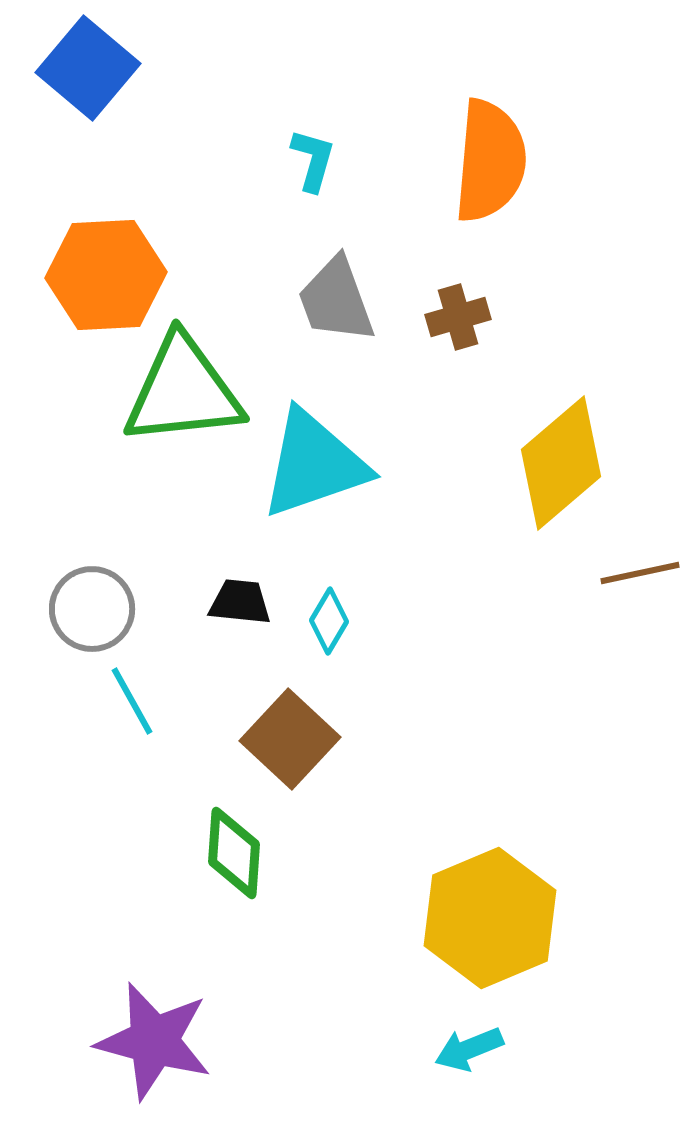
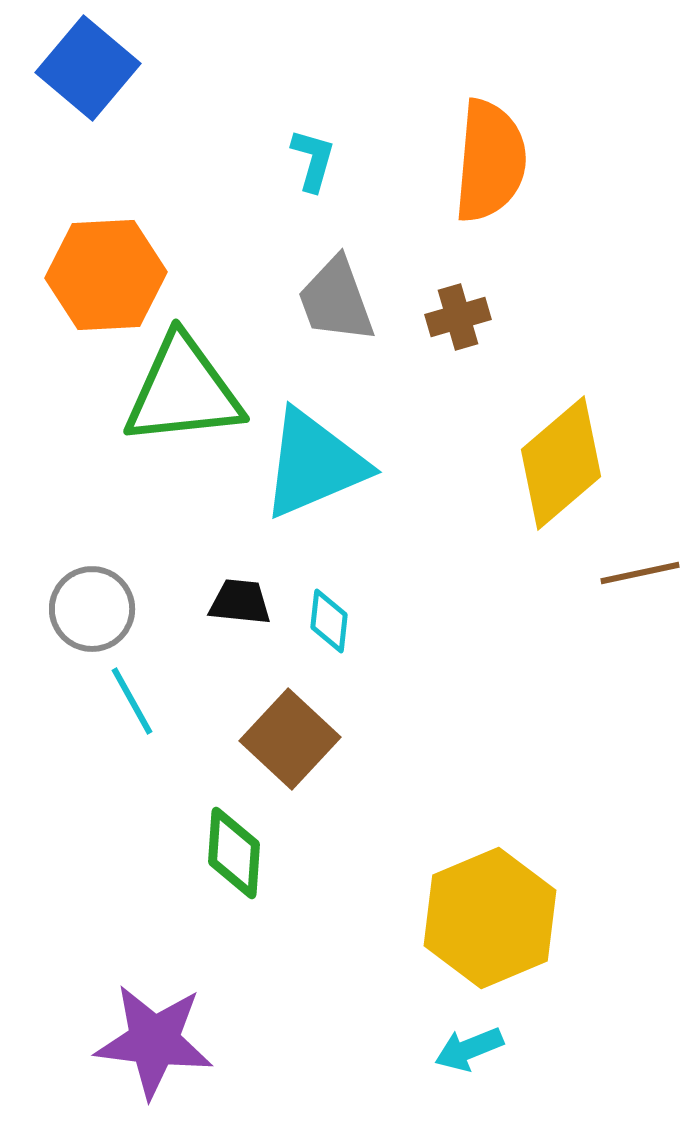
cyan triangle: rotated 4 degrees counterclockwise
cyan diamond: rotated 24 degrees counterclockwise
purple star: rotated 8 degrees counterclockwise
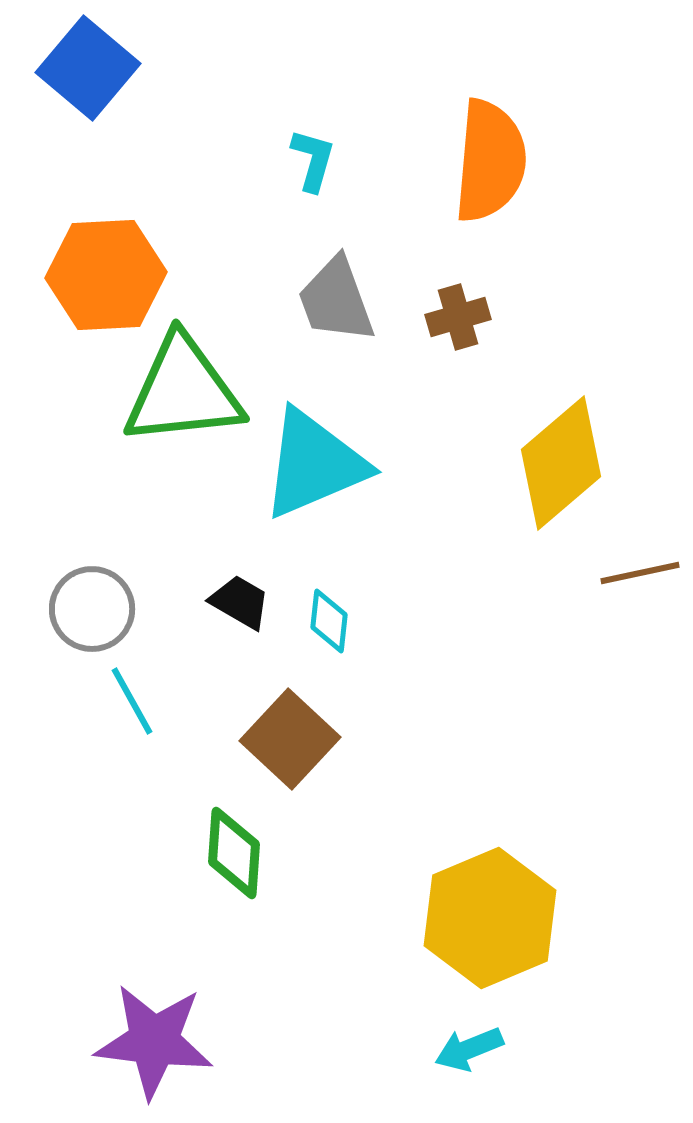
black trapezoid: rotated 24 degrees clockwise
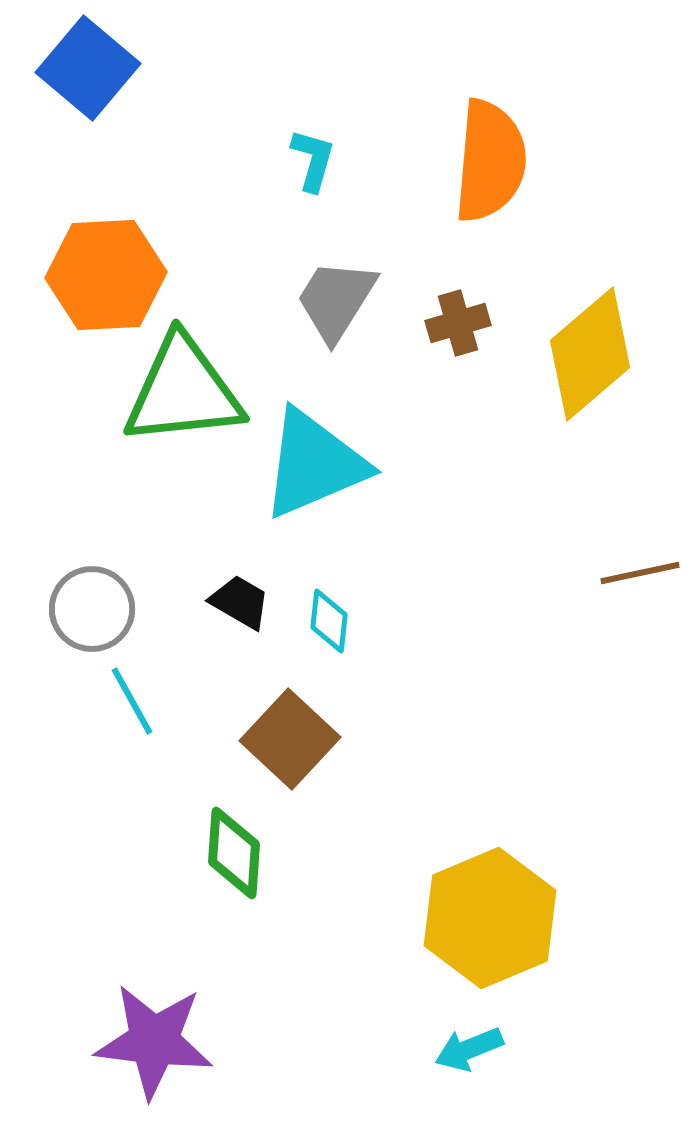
gray trapezoid: rotated 52 degrees clockwise
brown cross: moved 6 px down
yellow diamond: moved 29 px right, 109 px up
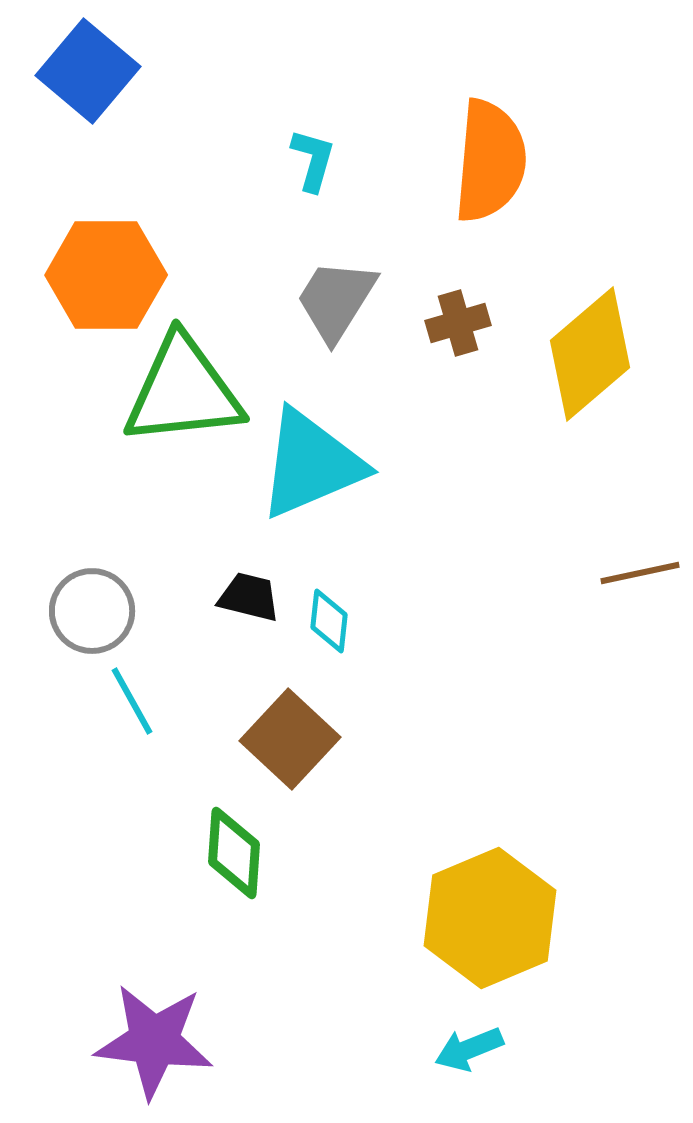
blue square: moved 3 px down
orange hexagon: rotated 3 degrees clockwise
cyan triangle: moved 3 px left
black trapezoid: moved 9 px right, 5 px up; rotated 16 degrees counterclockwise
gray circle: moved 2 px down
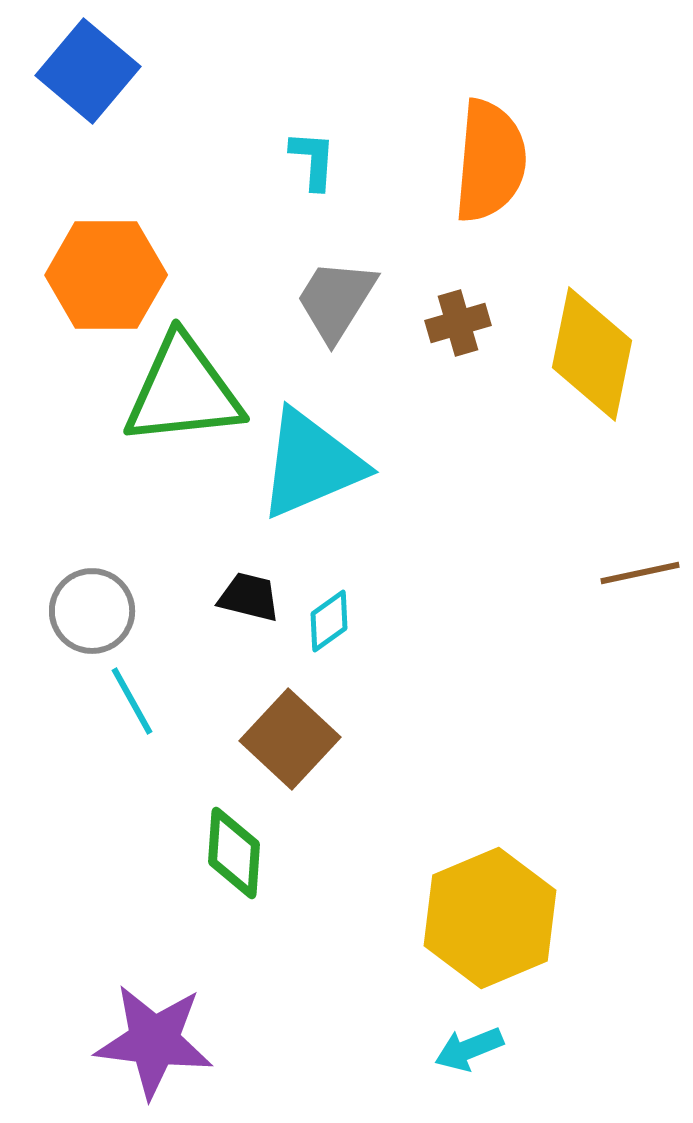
cyan L-shape: rotated 12 degrees counterclockwise
yellow diamond: moved 2 px right; rotated 38 degrees counterclockwise
cyan diamond: rotated 48 degrees clockwise
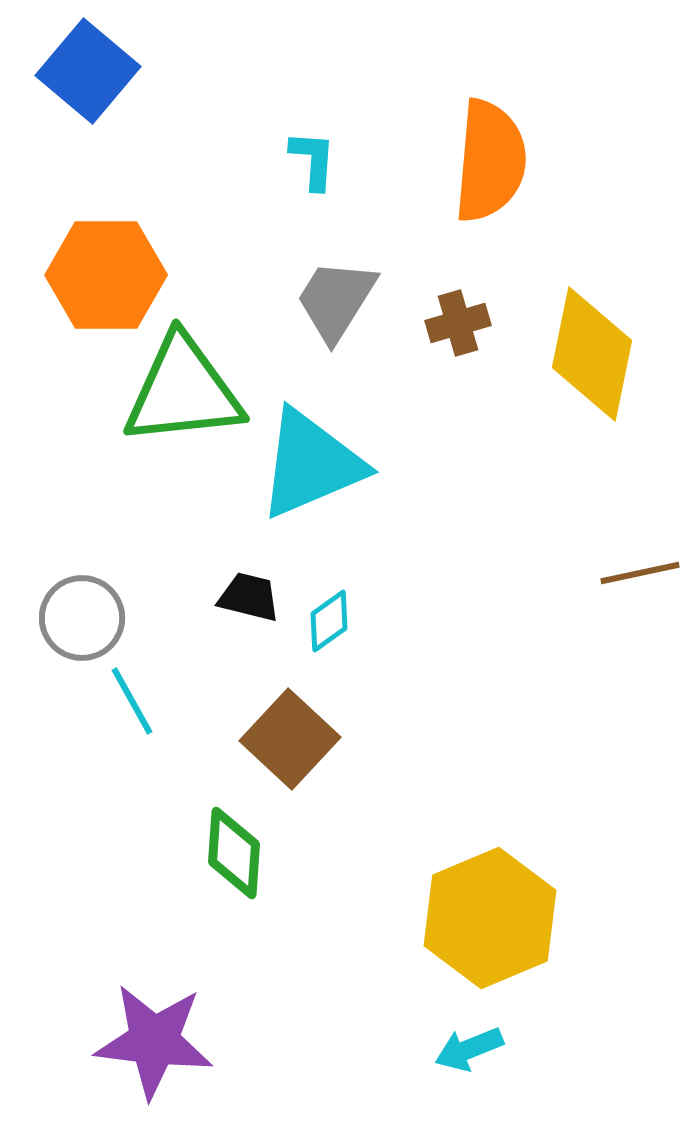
gray circle: moved 10 px left, 7 px down
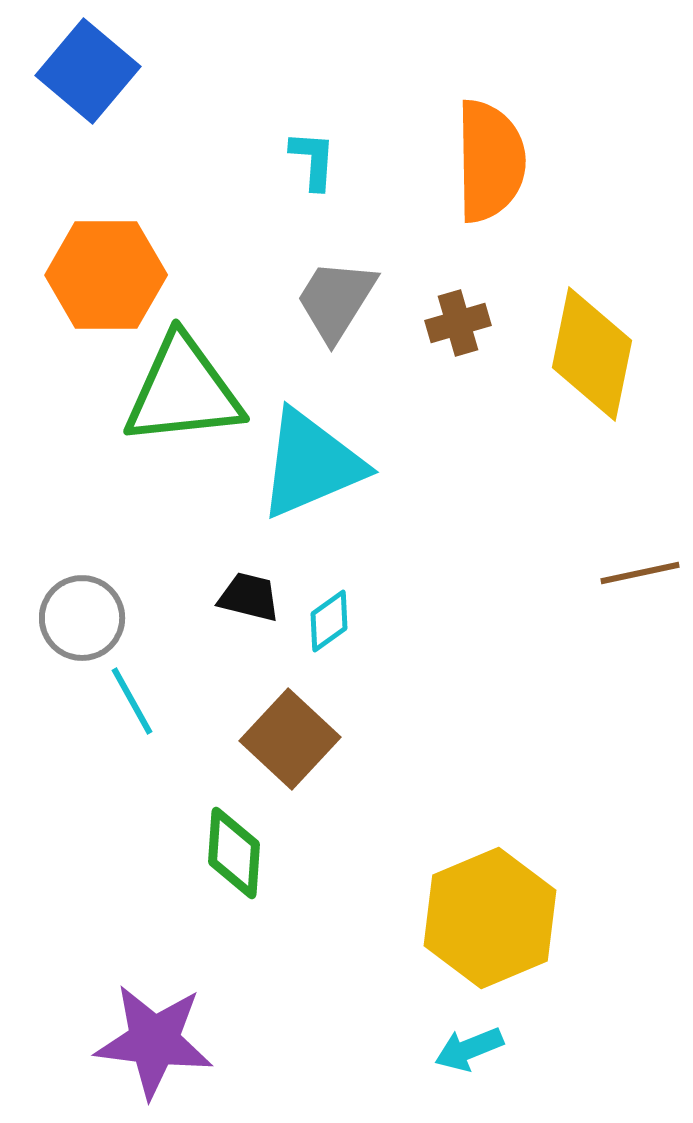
orange semicircle: rotated 6 degrees counterclockwise
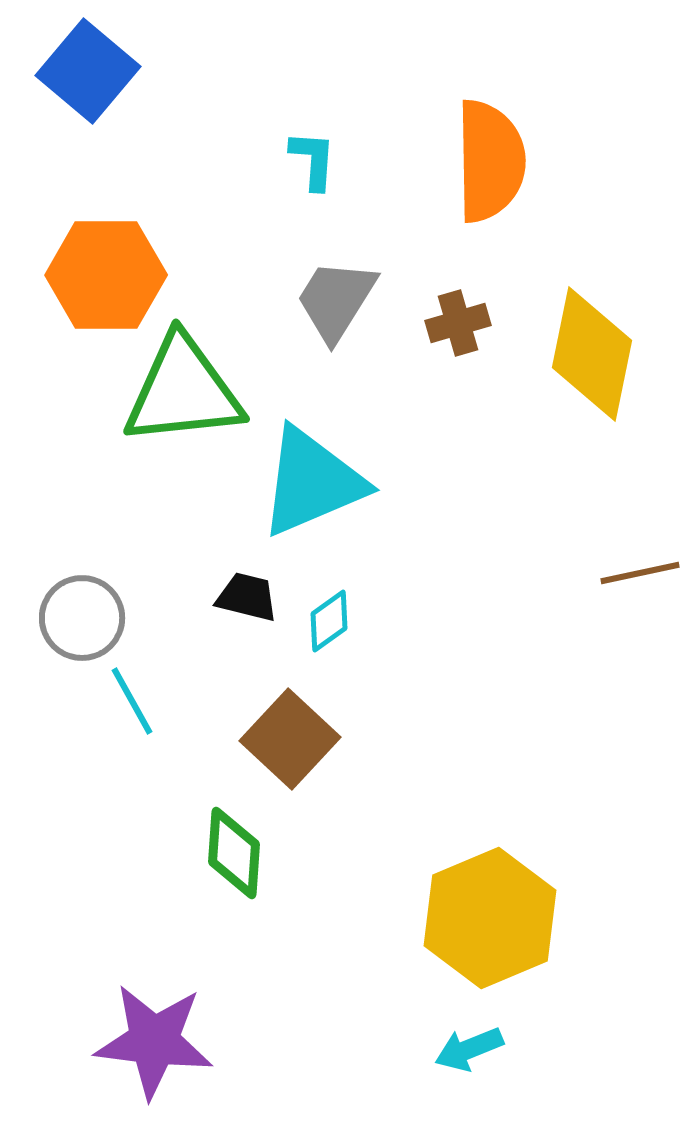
cyan triangle: moved 1 px right, 18 px down
black trapezoid: moved 2 px left
